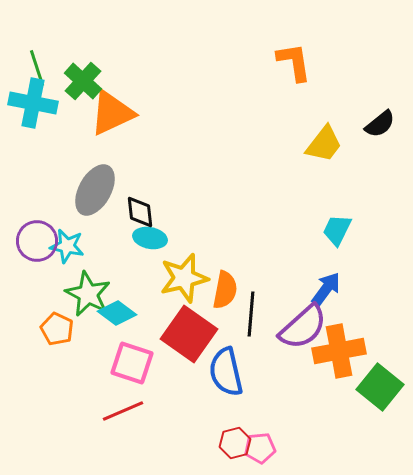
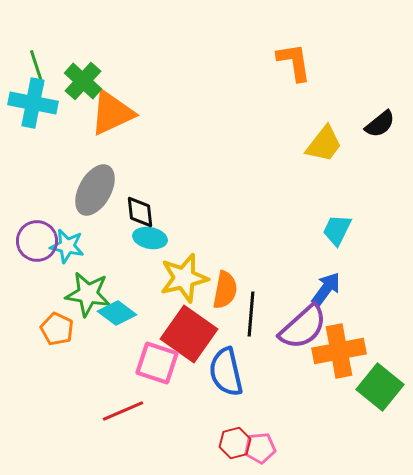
green star: rotated 18 degrees counterclockwise
pink square: moved 25 px right
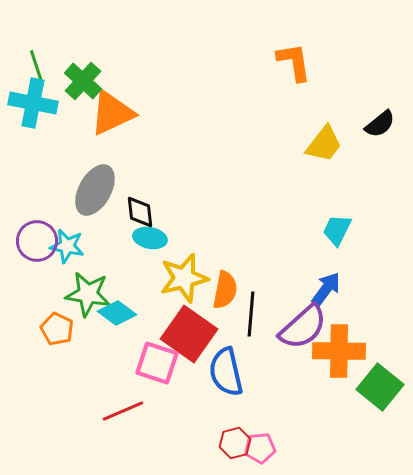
orange cross: rotated 12 degrees clockwise
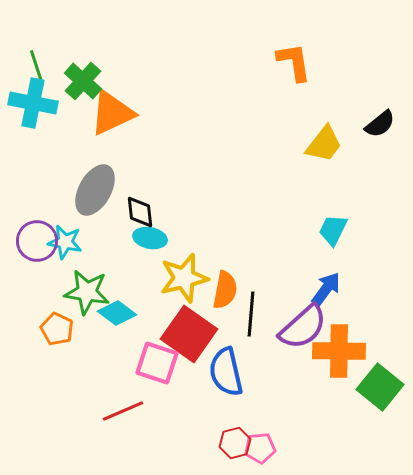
cyan trapezoid: moved 4 px left
cyan star: moved 2 px left, 4 px up
green star: moved 1 px left, 2 px up
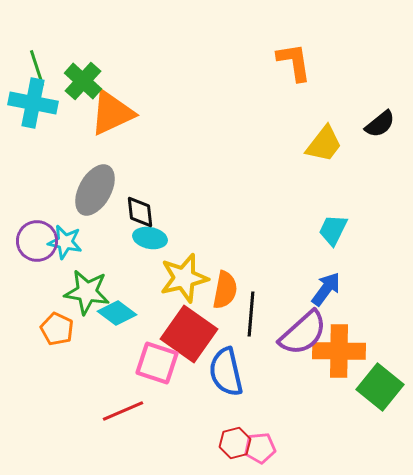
purple semicircle: moved 6 px down
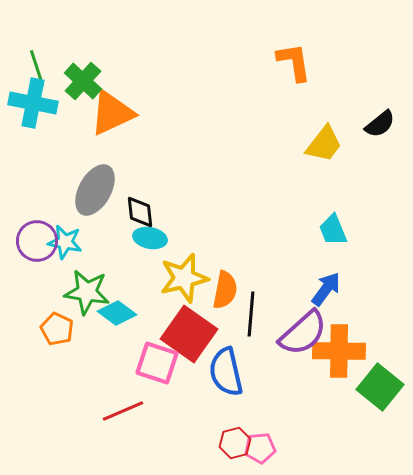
cyan trapezoid: rotated 48 degrees counterclockwise
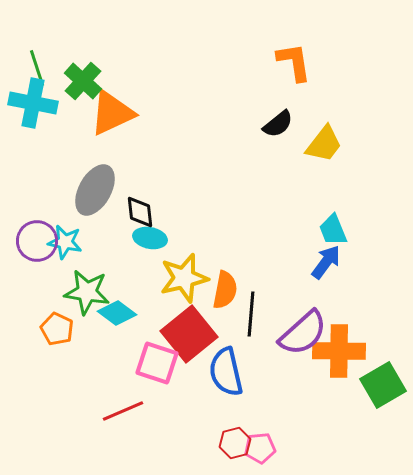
black semicircle: moved 102 px left
blue arrow: moved 27 px up
red square: rotated 16 degrees clockwise
green square: moved 3 px right, 2 px up; rotated 21 degrees clockwise
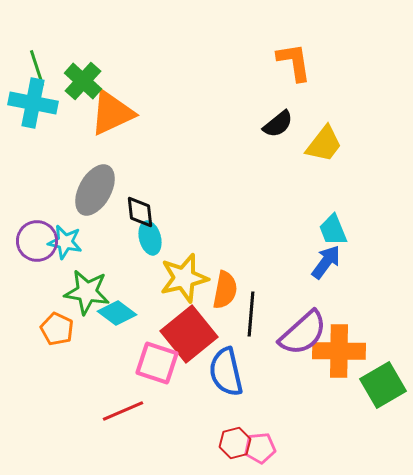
cyan ellipse: rotated 64 degrees clockwise
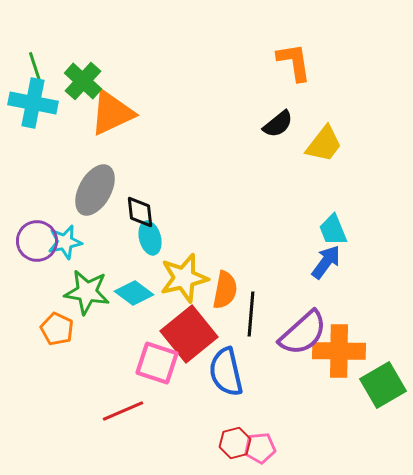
green line: moved 1 px left, 2 px down
cyan star: rotated 24 degrees counterclockwise
cyan diamond: moved 17 px right, 20 px up
